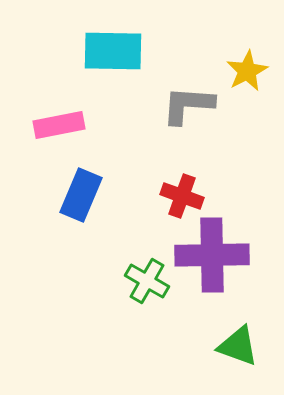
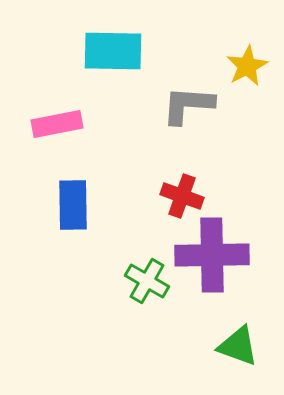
yellow star: moved 5 px up
pink rectangle: moved 2 px left, 1 px up
blue rectangle: moved 8 px left, 10 px down; rotated 24 degrees counterclockwise
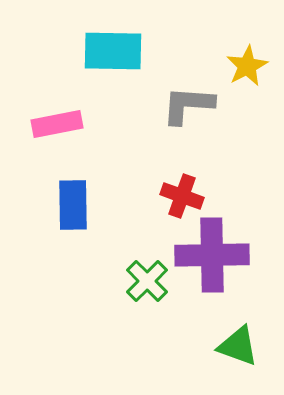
green cross: rotated 15 degrees clockwise
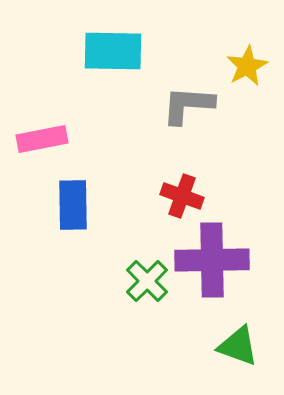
pink rectangle: moved 15 px left, 15 px down
purple cross: moved 5 px down
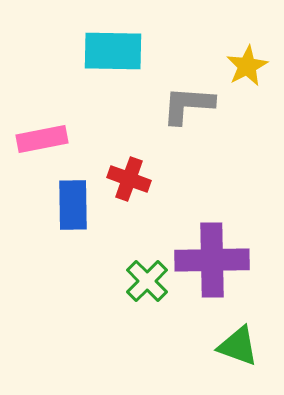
red cross: moved 53 px left, 17 px up
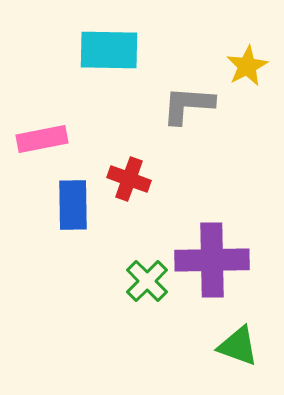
cyan rectangle: moved 4 px left, 1 px up
